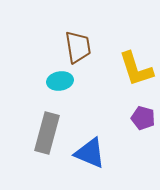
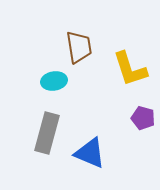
brown trapezoid: moved 1 px right
yellow L-shape: moved 6 px left
cyan ellipse: moved 6 px left
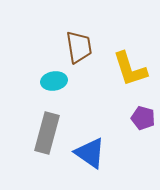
blue triangle: rotated 12 degrees clockwise
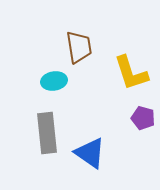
yellow L-shape: moved 1 px right, 4 px down
gray rectangle: rotated 21 degrees counterclockwise
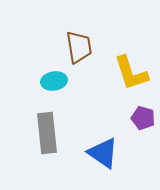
blue triangle: moved 13 px right
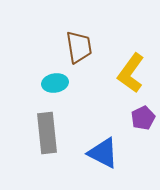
yellow L-shape: rotated 54 degrees clockwise
cyan ellipse: moved 1 px right, 2 px down
purple pentagon: rotated 30 degrees clockwise
blue triangle: rotated 8 degrees counterclockwise
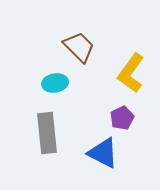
brown trapezoid: rotated 36 degrees counterclockwise
purple pentagon: moved 21 px left
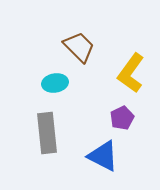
blue triangle: moved 3 px down
